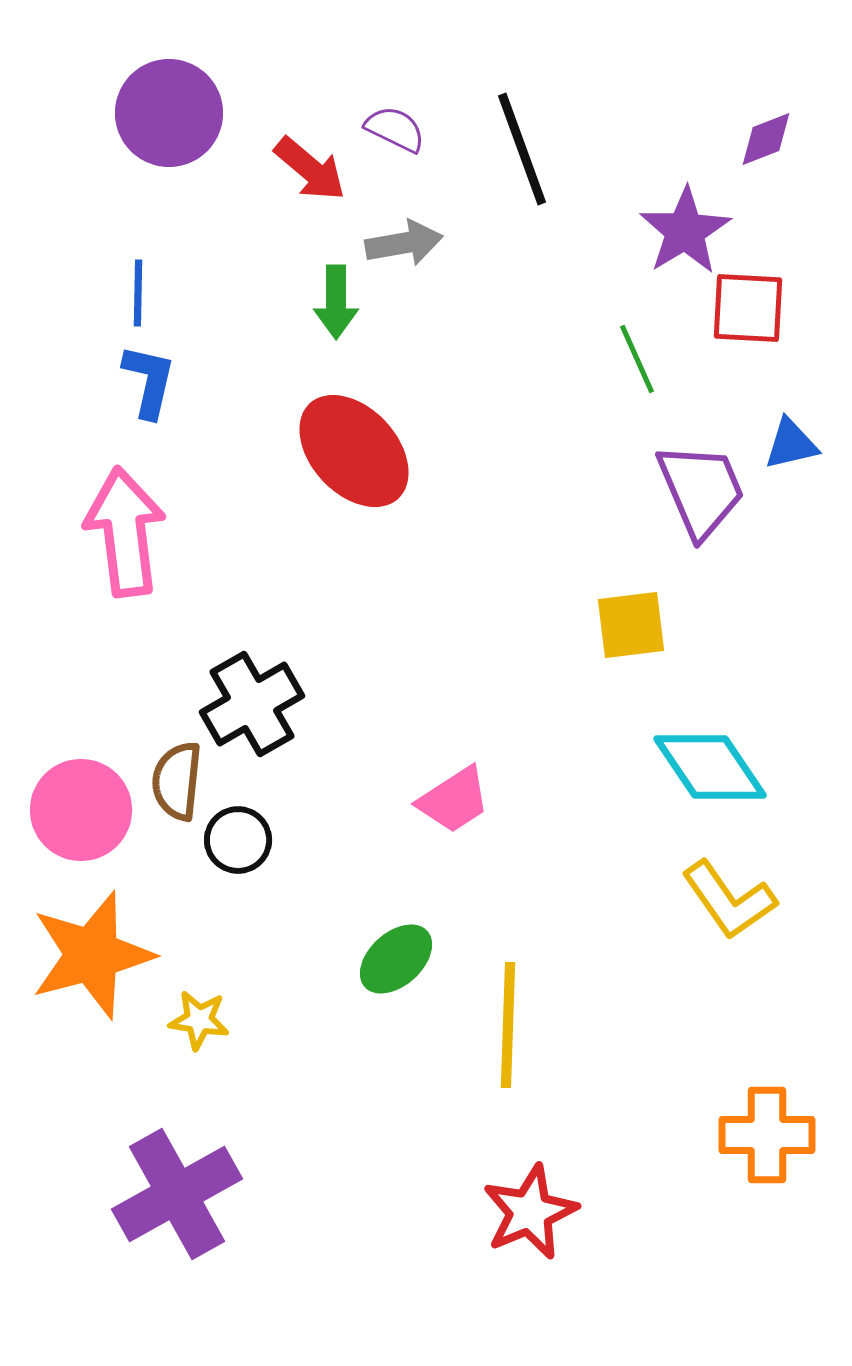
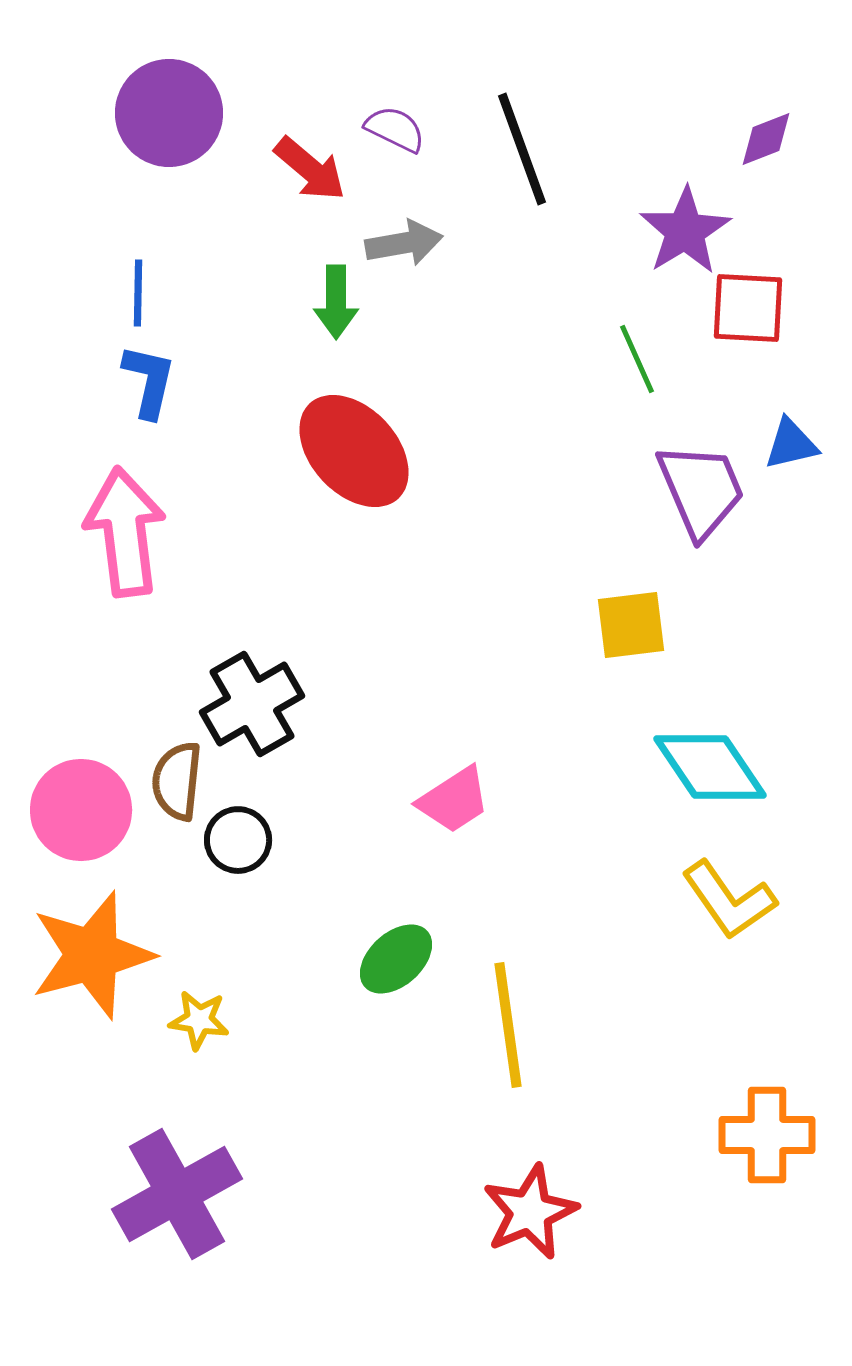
yellow line: rotated 10 degrees counterclockwise
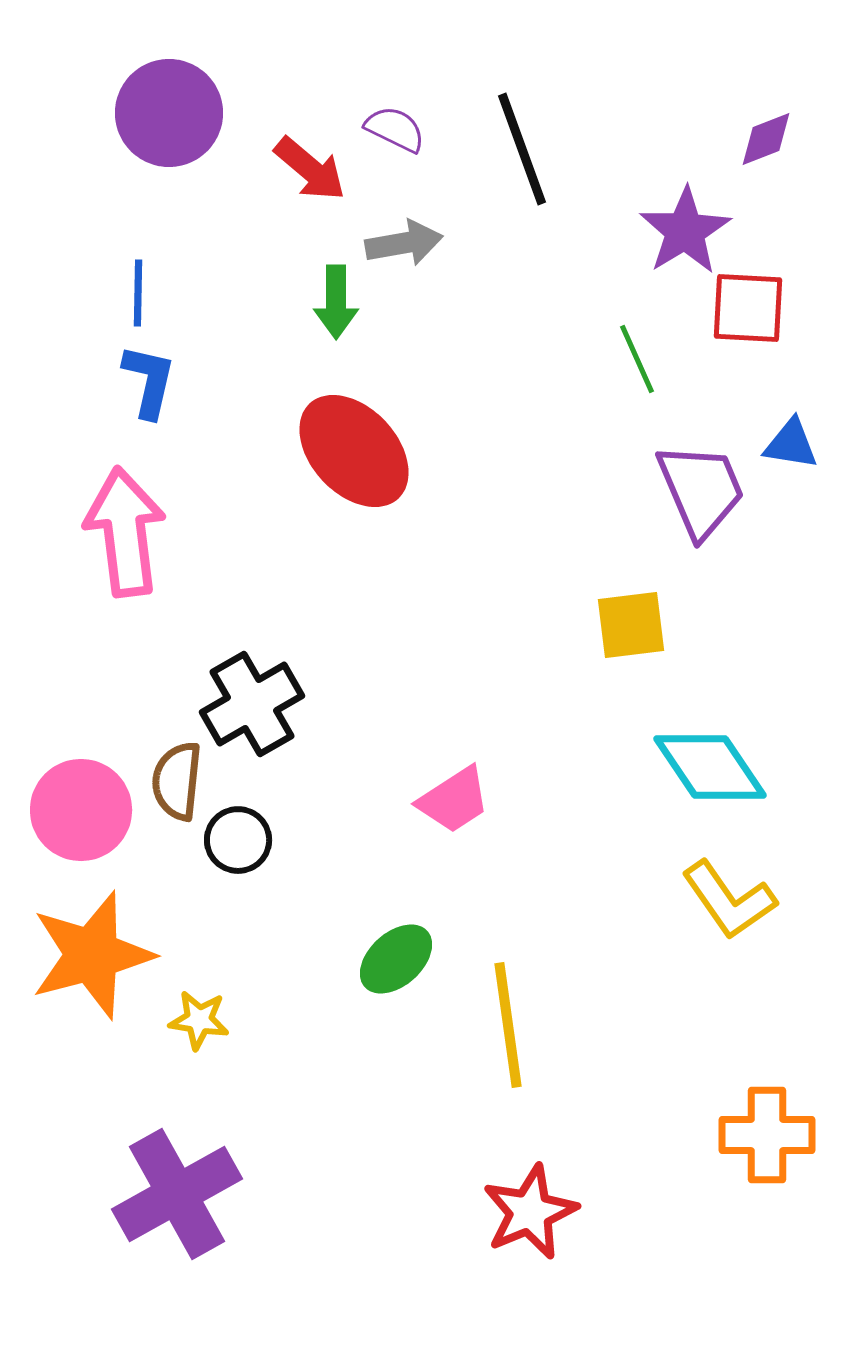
blue triangle: rotated 22 degrees clockwise
